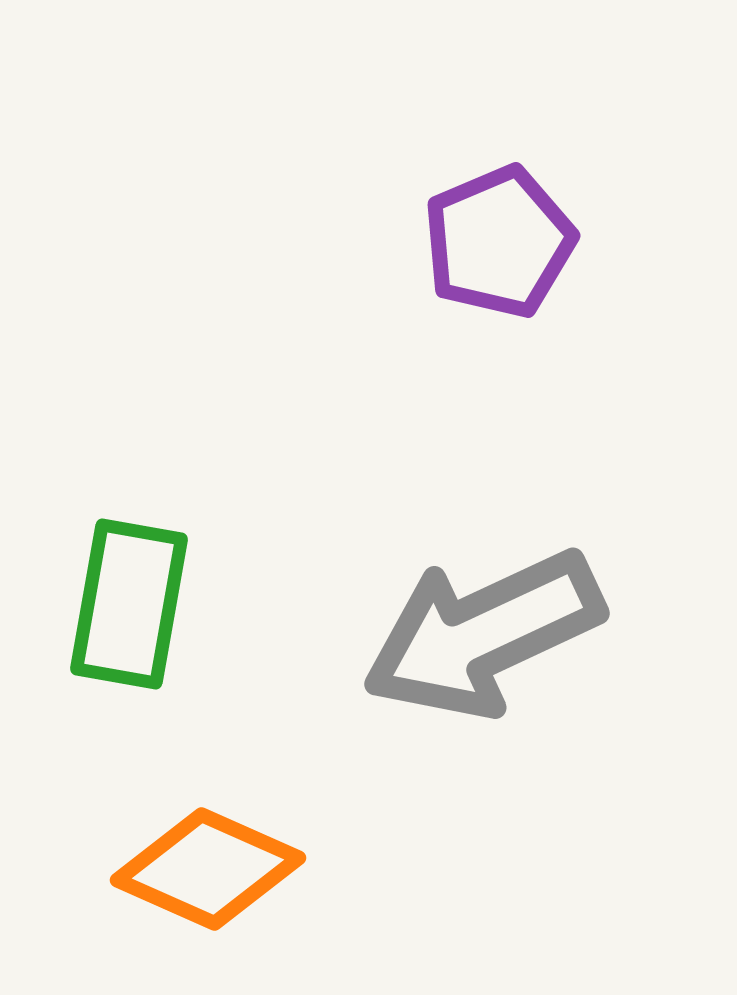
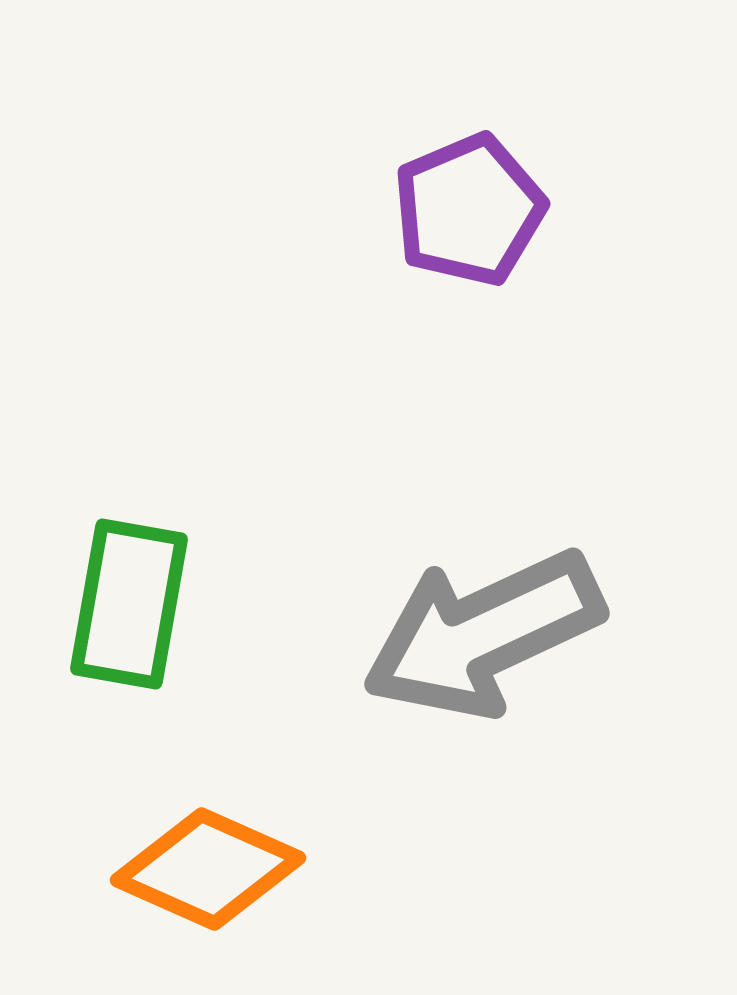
purple pentagon: moved 30 px left, 32 px up
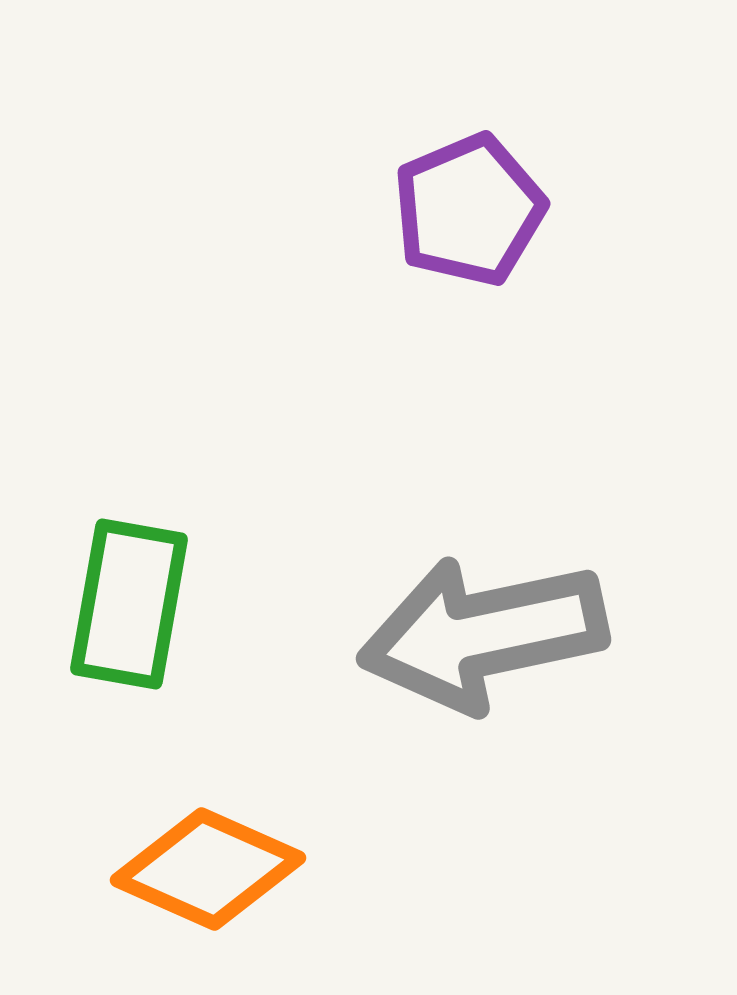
gray arrow: rotated 13 degrees clockwise
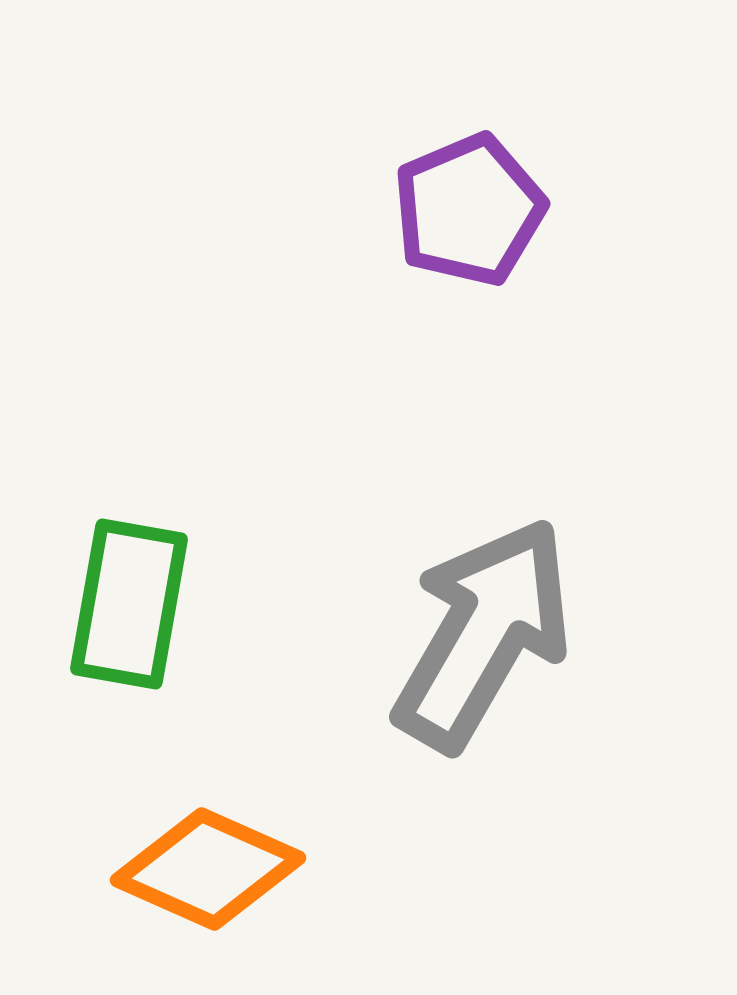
gray arrow: rotated 132 degrees clockwise
